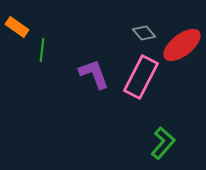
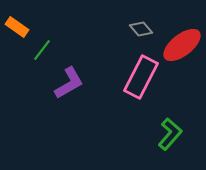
gray diamond: moved 3 px left, 4 px up
green line: rotated 30 degrees clockwise
purple L-shape: moved 25 px left, 9 px down; rotated 80 degrees clockwise
green L-shape: moved 7 px right, 9 px up
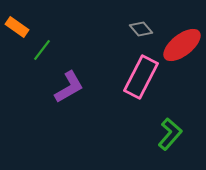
purple L-shape: moved 4 px down
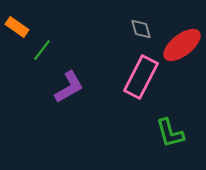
gray diamond: rotated 25 degrees clockwise
green L-shape: moved 1 px up; rotated 124 degrees clockwise
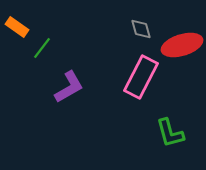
red ellipse: rotated 21 degrees clockwise
green line: moved 2 px up
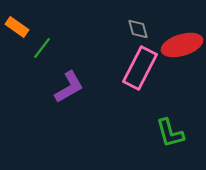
gray diamond: moved 3 px left
pink rectangle: moved 1 px left, 9 px up
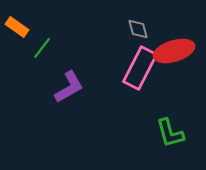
red ellipse: moved 8 px left, 6 px down
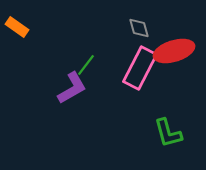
gray diamond: moved 1 px right, 1 px up
green line: moved 44 px right, 17 px down
purple L-shape: moved 3 px right, 1 px down
green L-shape: moved 2 px left
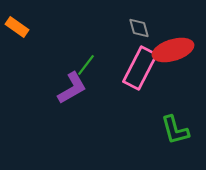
red ellipse: moved 1 px left, 1 px up
green L-shape: moved 7 px right, 3 px up
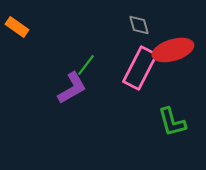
gray diamond: moved 3 px up
green L-shape: moved 3 px left, 8 px up
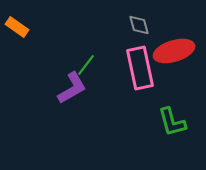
red ellipse: moved 1 px right, 1 px down
pink rectangle: rotated 39 degrees counterclockwise
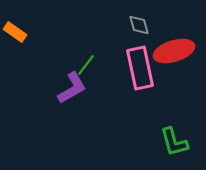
orange rectangle: moved 2 px left, 5 px down
green L-shape: moved 2 px right, 20 px down
